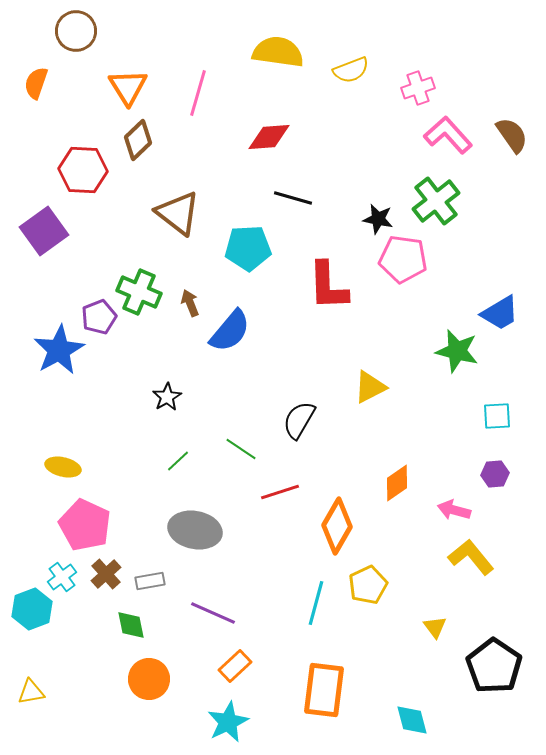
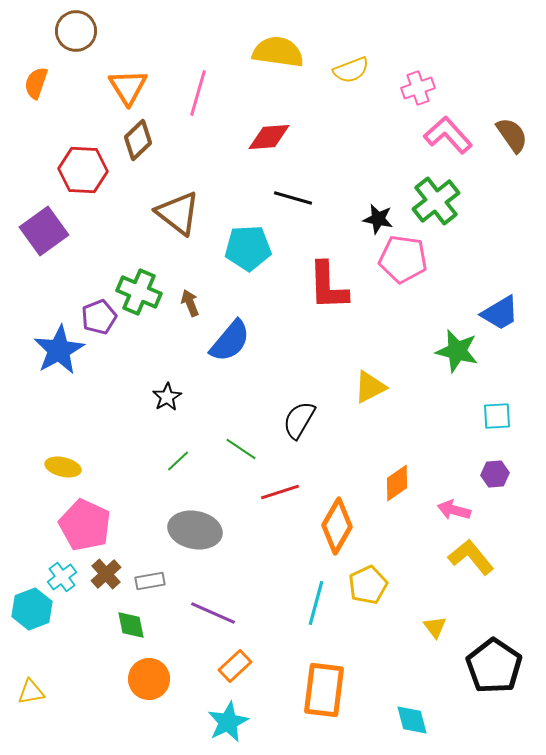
blue semicircle at (230, 331): moved 10 px down
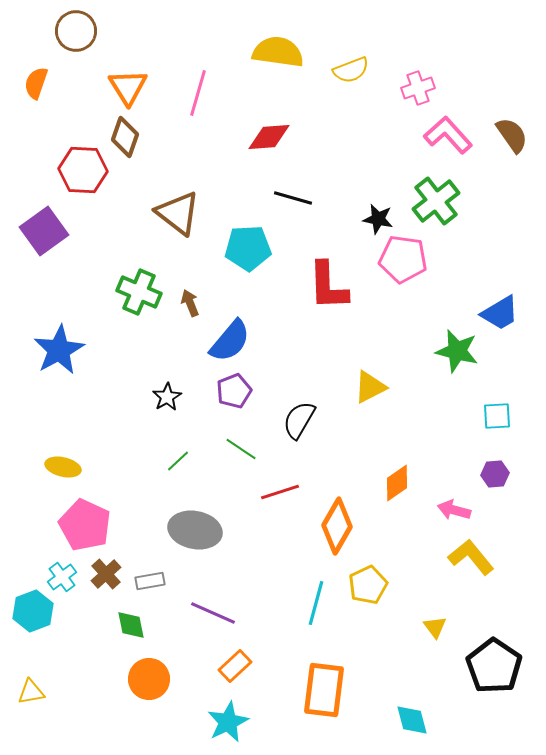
brown diamond at (138, 140): moved 13 px left, 3 px up; rotated 27 degrees counterclockwise
purple pentagon at (99, 317): moved 135 px right, 74 px down
cyan hexagon at (32, 609): moved 1 px right, 2 px down
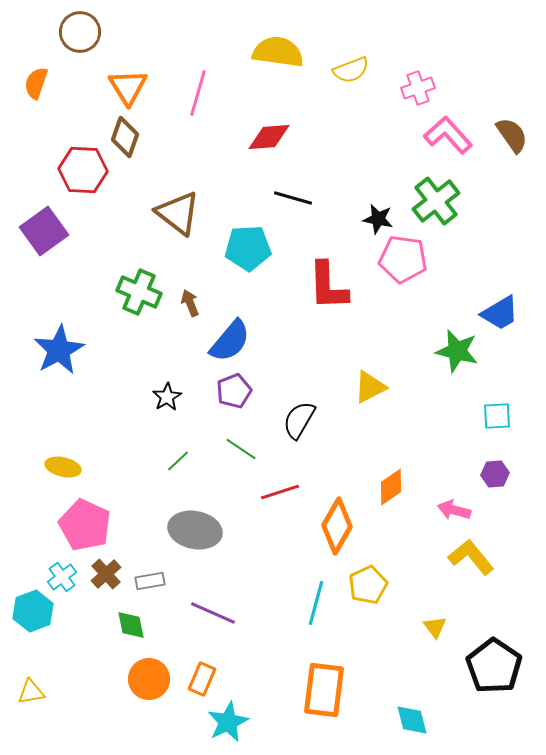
brown circle at (76, 31): moved 4 px right, 1 px down
orange diamond at (397, 483): moved 6 px left, 4 px down
orange rectangle at (235, 666): moved 33 px left, 13 px down; rotated 24 degrees counterclockwise
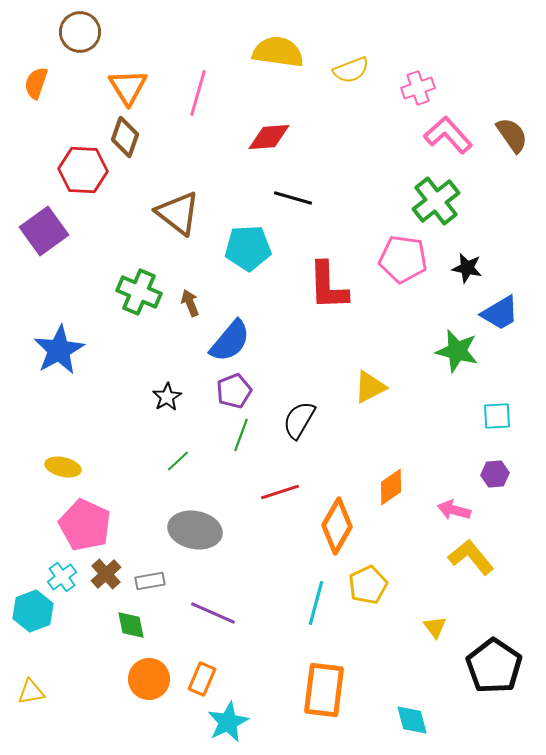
black star at (378, 219): moved 89 px right, 49 px down
green line at (241, 449): moved 14 px up; rotated 76 degrees clockwise
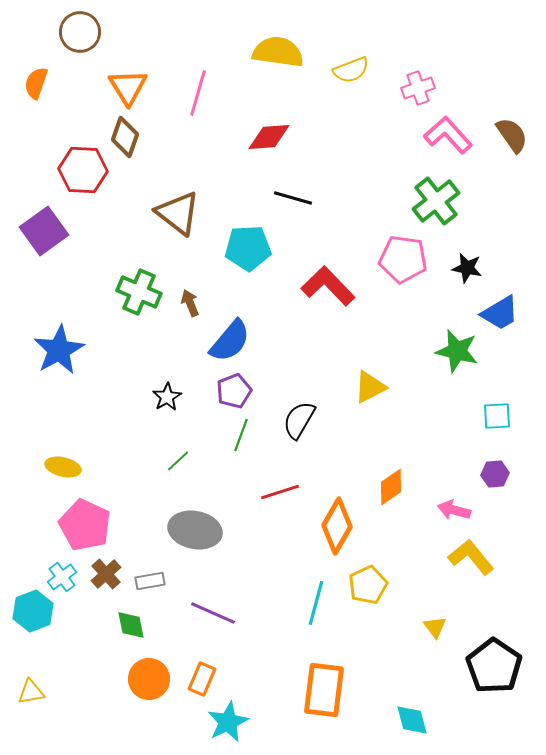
red L-shape at (328, 286): rotated 138 degrees clockwise
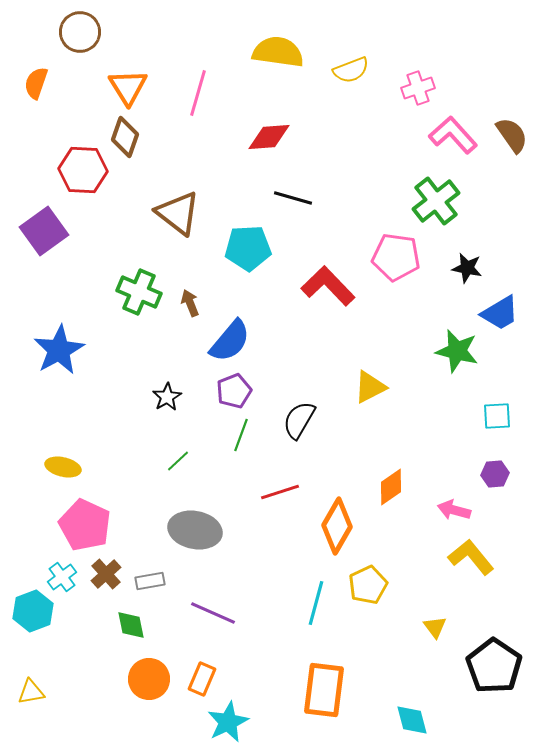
pink L-shape at (448, 135): moved 5 px right
pink pentagon at (403, 259): moved 7 px left, 2 px up
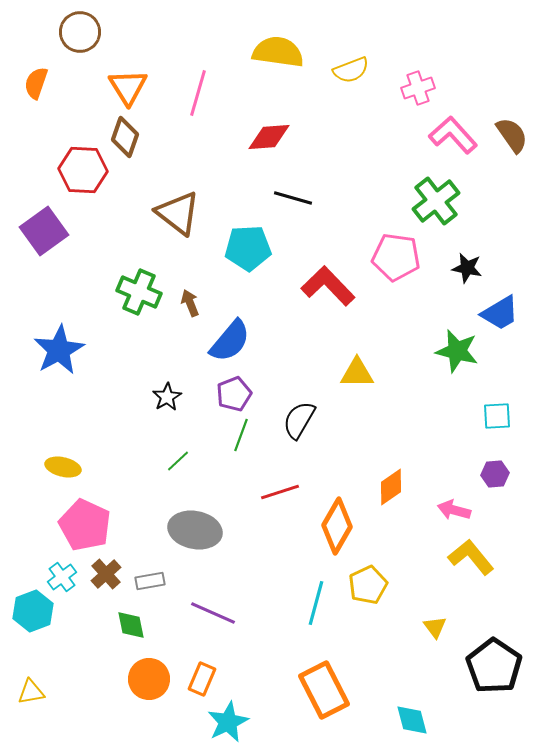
yellow triangle at (370, 387): moved 13 px left, 14 px up; rotated 27 degrees clockwise
purple pentagon at (234, 391): moved 3 px down
orange rectangle at (324, 690): rotated 34 degrees counterclockwise
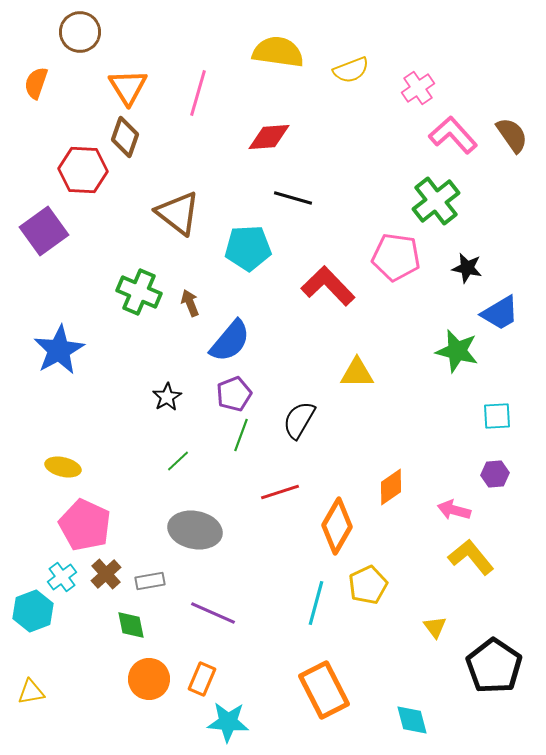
pink cross at (418, 88): rotated 16 degrees counterclockwise
cyan star at (228, 722): rotated 30 degrees clockwise
